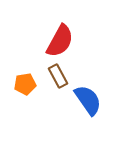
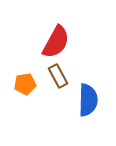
red semicircle: moved 4 px left, 1 px down
blue semicircle: rotated 36 degrees clockwise
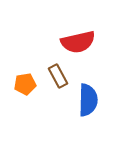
red semicircle: moved 22 px right; rotated 48 degrees clockwise
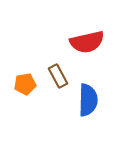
red semicircle: moved 9 px right
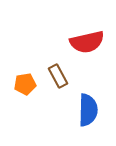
blue semicircle: moved 10 px down
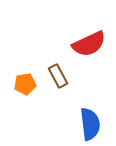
red semicircle: moved 2 px right, 2 px down; rotated 12 degrees counterclockwise
blue semicircle: moved 2 px right, 14 px down; rotated 8 degrees counterclockwise
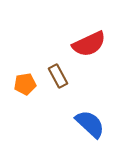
blue semicircle: rotated 40 degrees counterclockwise
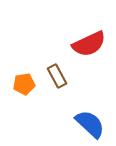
brown rectangle: moved 1 px left
orange pentagon: moved 1 px left
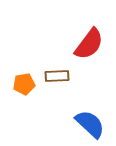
red semicircle: rotated 28 degrees counterclockwise
brown rectangle: rotated 65 degrees counterclockwise
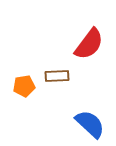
orange pentagon: moved 2 px down
